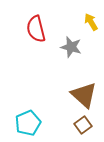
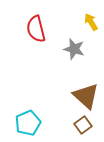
gray star: moved 3 px right, 2 px down
brown triangle: moved 2 px right, 1 px down
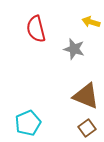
yellow arrow: rotated 42 degrees counterclockwise
brown triangle: rotated 20 degrees counterclockwise
brown square: moved 4 px right, 3 px down
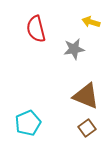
gray star: rotated 25 degrees counterclockwise
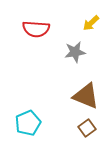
yellow arrow: moved 1 px down; rotated 60 degrees counterclockwise
red semicircle: rotated 72 degrees counterclockwise
gray star: moved 1 px right, 3 px down
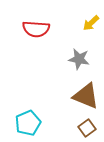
gray star: moved 4 px right, 7 px down; rotated 20 degrees clockwise
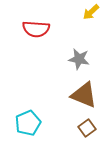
yellow arrow: moved 11 px up
brown triangle: moved 2 px left, 1 px up
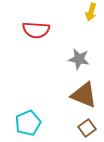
yellow arrow: rotated 30 degrees counterclockwise
red semicircle: moved 1 px down
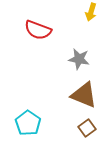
red semicircle: moved 2 px right; rotated 16 degrees clockwise
cyan pentagon: rotated 15 degrees counterclockwise
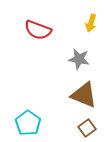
yellow arrow: moved 11 px down
